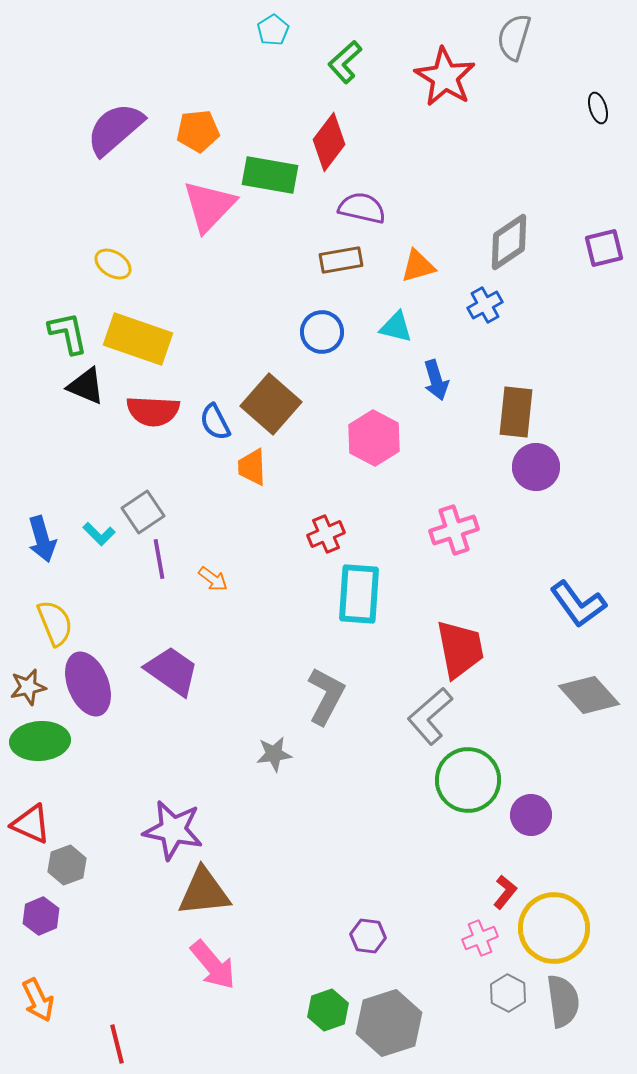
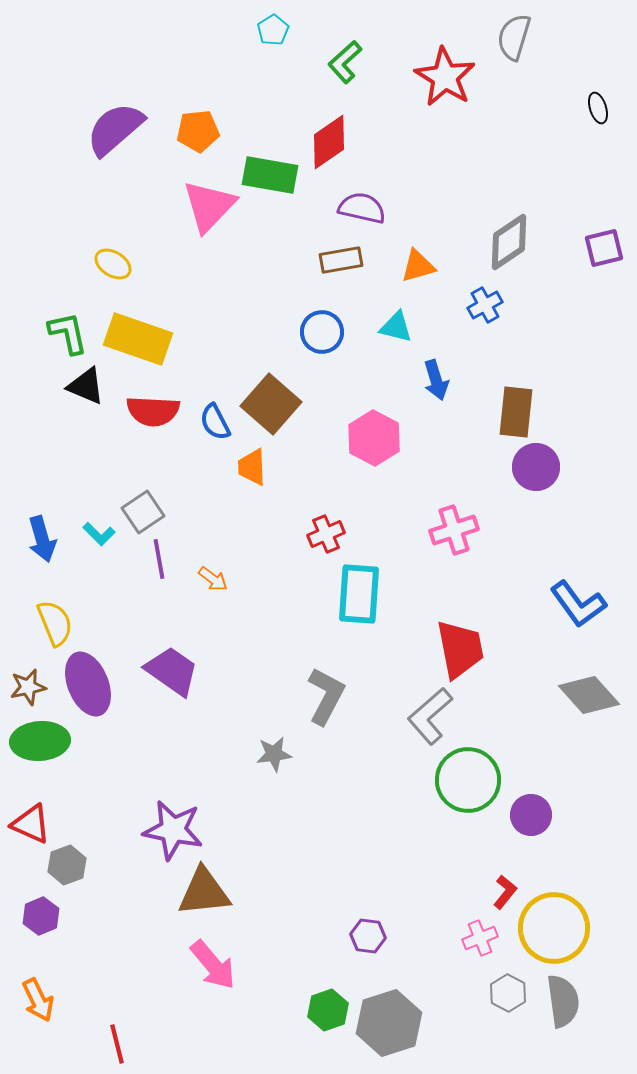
red diamond at (329, 142): rotated 18 degrees clockwise
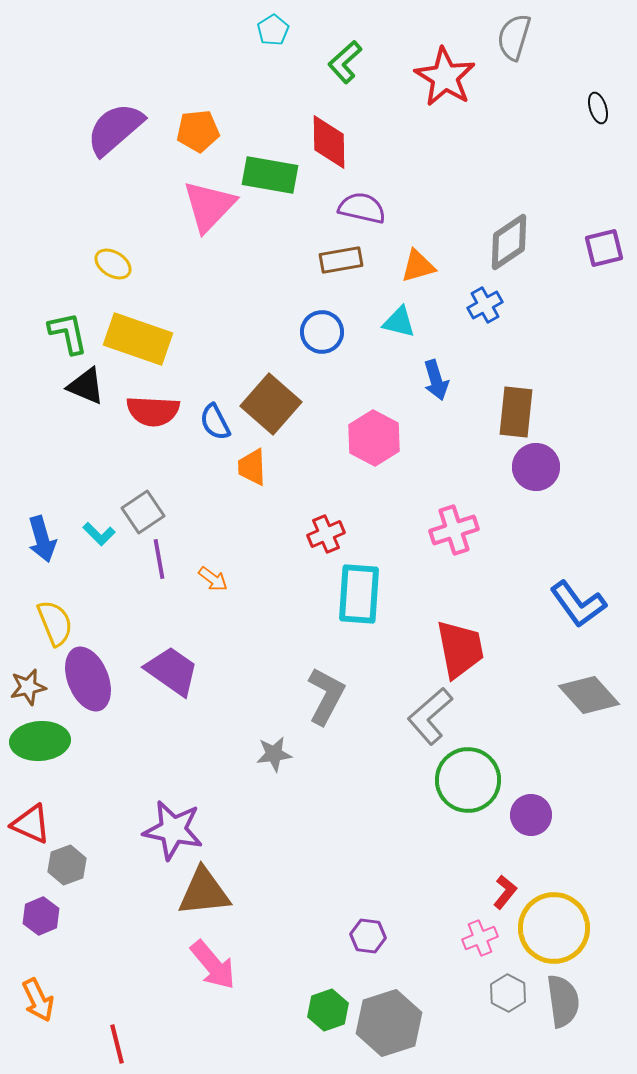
red diamond at (329, 142): rotated 56 degrees counterclockwise
cyan triangle at (396, 327): moved 3 px right, 5 px up
purple ellipse at (88, 684): moved 5 px up
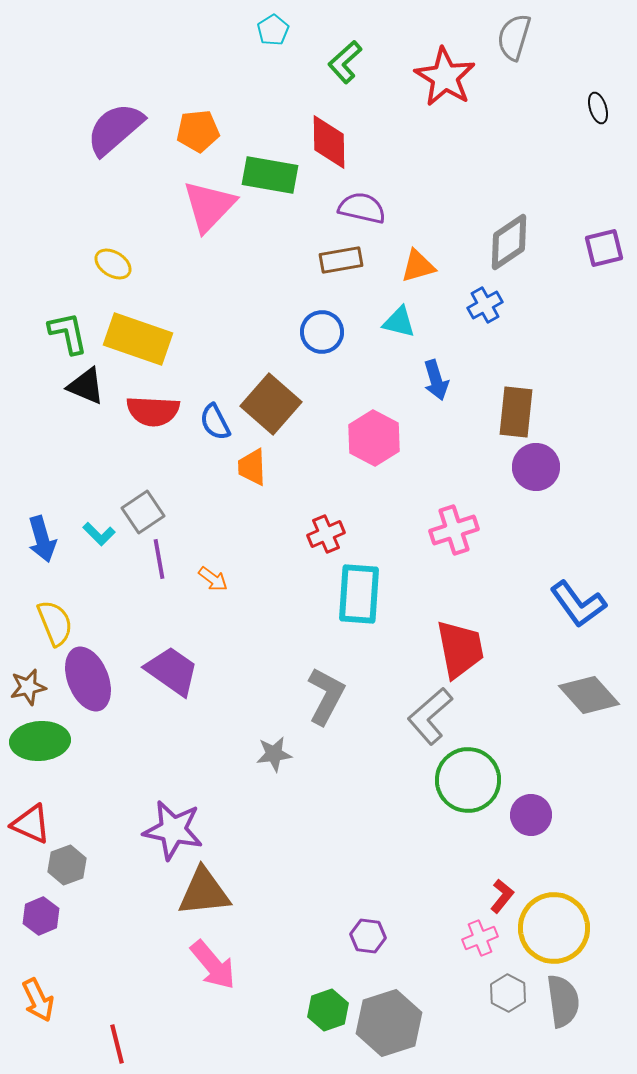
red L-shape at (505, 892): moved 3 px left, 4 px down
